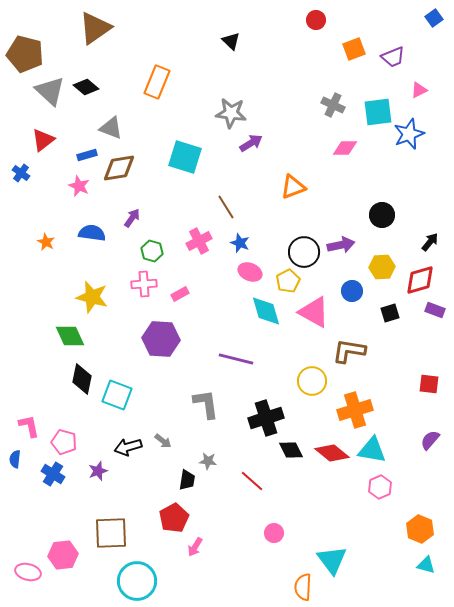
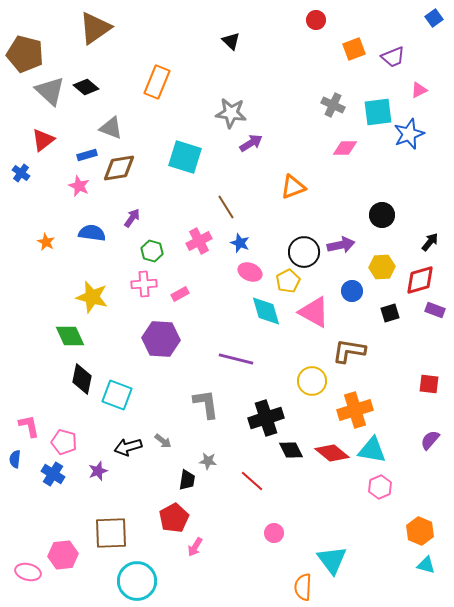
orange hexagon at (420, 529): moved 2 px down
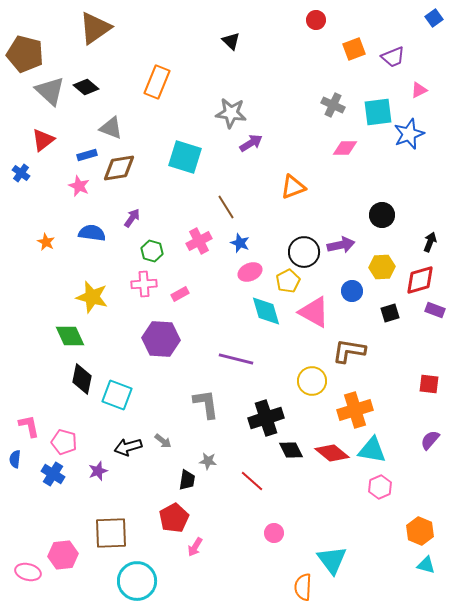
black arrow at (430, 242): rotated 18 degrees counterclockwise
pink ellipse at (250, 272): rotated 45 degrees counterclockwise
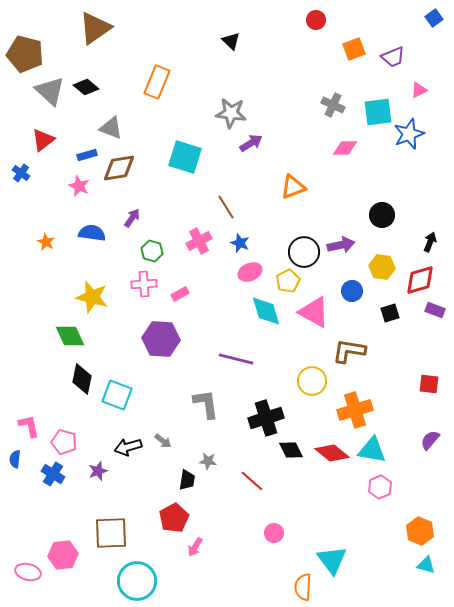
yellow hexagon at (382, 267): rotated 10 degrees clockwise
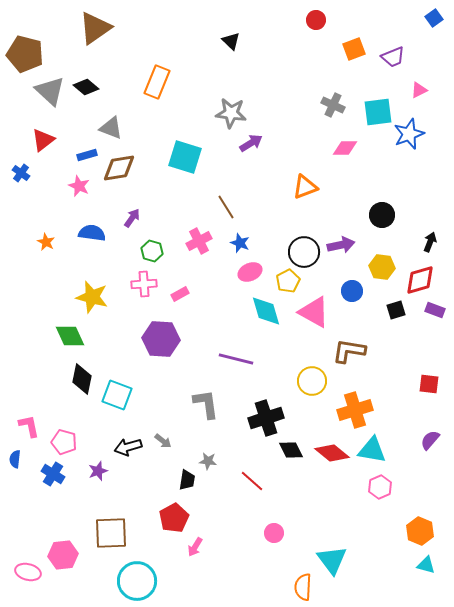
orange triangle at (293, 187): moved 12 px right
black square at (390, 313): moved 6 px right, 3 px up
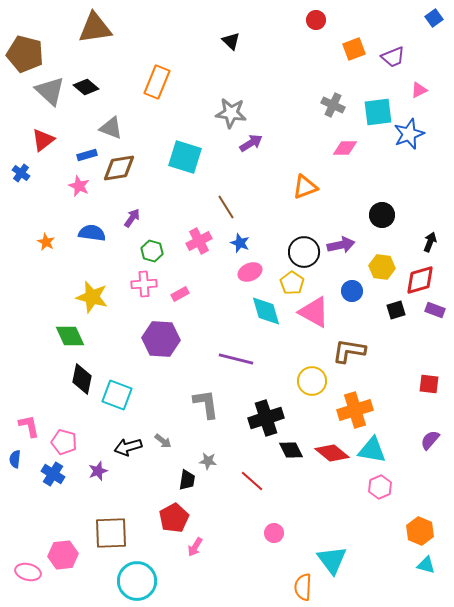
brown triangle at (95, 28): rotated 27 degrees clockwise
yellow pentagon at (288, 281): moved 4 px right, 2 px down; rotated 10 degrees counterclockwise
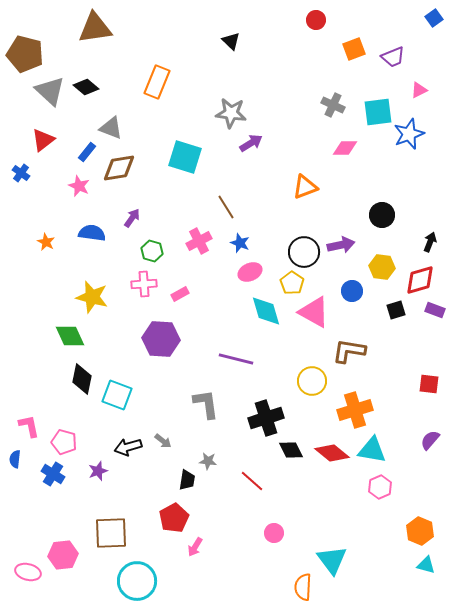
blue rectangle at (87, 155): moved 3 px up; rotated 36 degrees counterclockwise
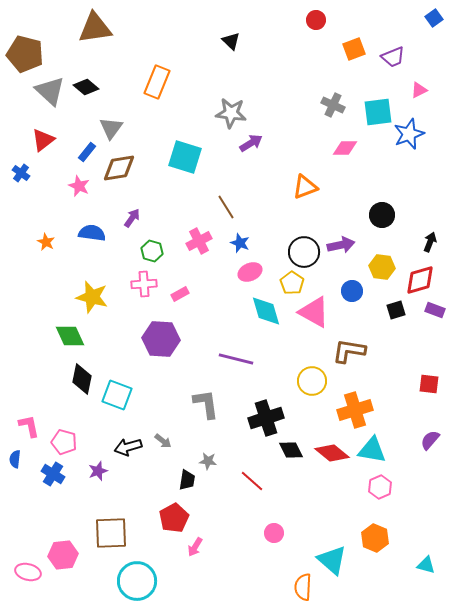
gray triangle at (111, 128): rotated 45 degrees clockwise
orange hexagon at (420, 531): moved 45 px left, 7 px down
cyan triangle at (332, 560): rotated 12 degrees counterclockwise
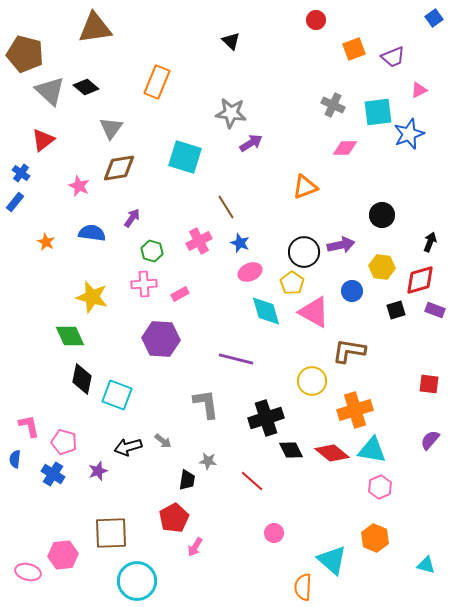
blue rectangle at (87, 152): moved 72 px left, 50 px down
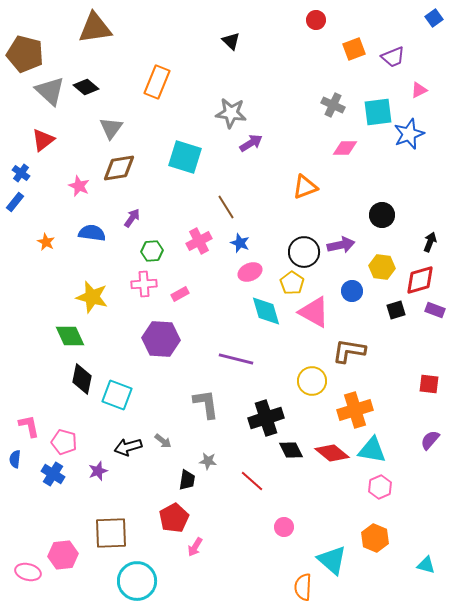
green hexagon at (152, 251): rotated 20 degrees counterclockwise
pink circle at (274, 533): moved 10 px right, 6 px up
